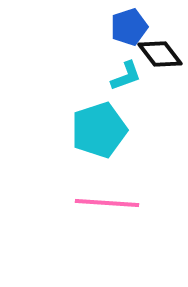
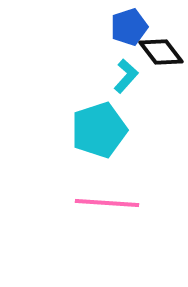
black diamond: moved 1 px right, 2 px up
cyan L-shape: rotated 28 degrees counterclockwise
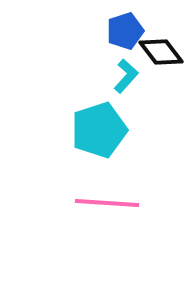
blue pentagon: moved 4 px left, 4 px down
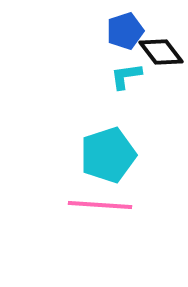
cyan L-shape: rotated 140 degrees counterclockwise
cyan pentagon: moved 9 px right, 25 px down
pink line: moved 7 px left, 2 px down
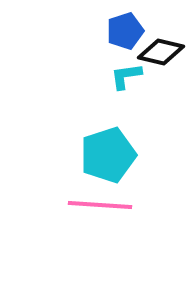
black diamond: rotated 39 degrees counterclockwise
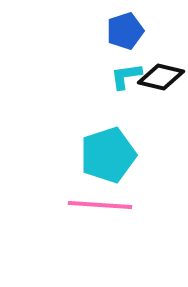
black diamond: moved 25 px down
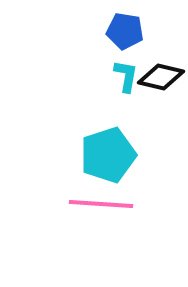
blue pentagon: rotated 27 degrees clockwise
cyan L-shape: rotated 108 degrees clockwise
pink line: moved 1 px right, 1 px up
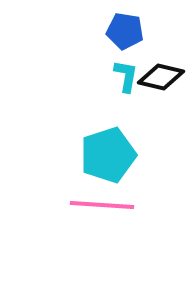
pink line: moved 1 px right, 1 px down
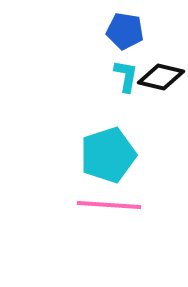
pink line: moved 7 px right
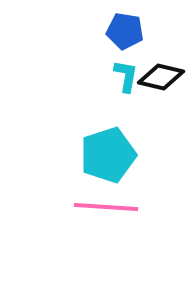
pink line: moved 3 px left, 2 px down
